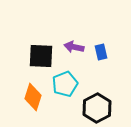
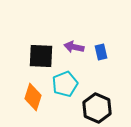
black hexagon: rotated 8 degrees counterclockwise
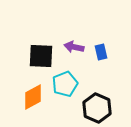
orange diamond: rotated 44 degrees clockwise
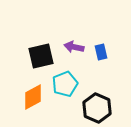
black square: rotated 16 degrees counterclockwise
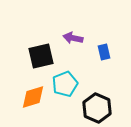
purple arrow: moved 1 px left, 9 px up
blue rectangle: moved 3 px right
orange diamond: rotated 12 degrees clockwise
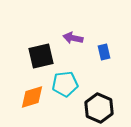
cyan pentagon: rotated 15 degrees clockwise
orange diamond: moved 1 px left
black hexagon: moved 2 px right
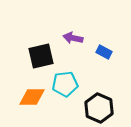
blue rectangle: rotated 49 degrees counterclockwise
orange diamond: rotated 16 degrees clockwise
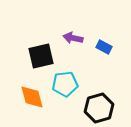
blue rectangle: moved 5 px up
orange diamond: rotated 76 degrees clockwise
black hexagon: rotated 20 degrees clockwise
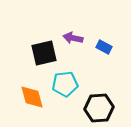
black square: moved 3 px right, 3 px up
black hexagon: rotated 12 degrees clockwise
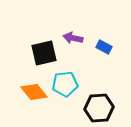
orange diamond: moved 2 px right, 5 px up; rotated 24 degrees counterclockwise
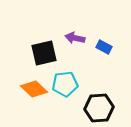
purple arrow: moved 2 px right
orange diamond: moved 3 px up; rotated 8 degrees counterclockwise
